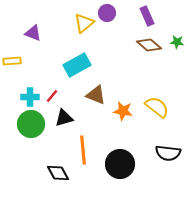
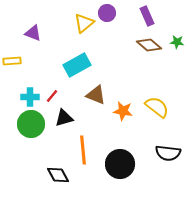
black diamond: moved 2 px down
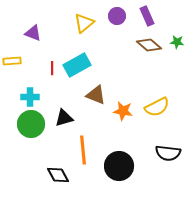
purple circle: moved 10 px right, 3 px down
red line: moved 28 px up; rotated 40 degrees counterclockwise
yellow semicircle: rotated 115 degrees clockwise
black circle: moved 1 px left, 2 px down
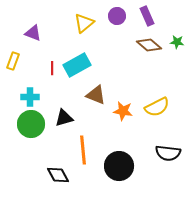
yellow rectangle: moved 1 px right; rotated 66 degrees counterclockwise
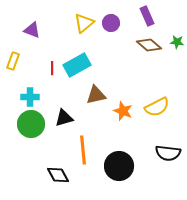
purple circle: moved 6 px left, 7 px down
purple triangle: moved 1 px left, 3 px up
brown triangle: rotated 35 degrees counterclockwise
orange star: rotated 12 degrees clockwise
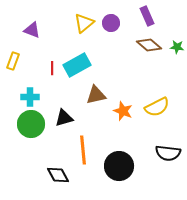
green star: moved 5 px down
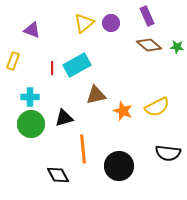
orange line: moved 1 px up
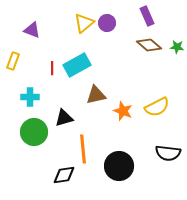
purple circle: moved 4 px left
green circle: moved 3 px right, 8 px down
black diamond: moved 6 px right; rotated 70 degrees counterclockwise
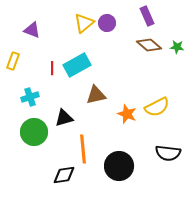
cyan cross: rotated 18 degrees counterclockwise
orange star: moved 4 px right, 3 px down
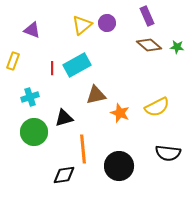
yellow triangle: moved 2 px left, 2 px down
orange star: moved 7 px left, 1 px up
